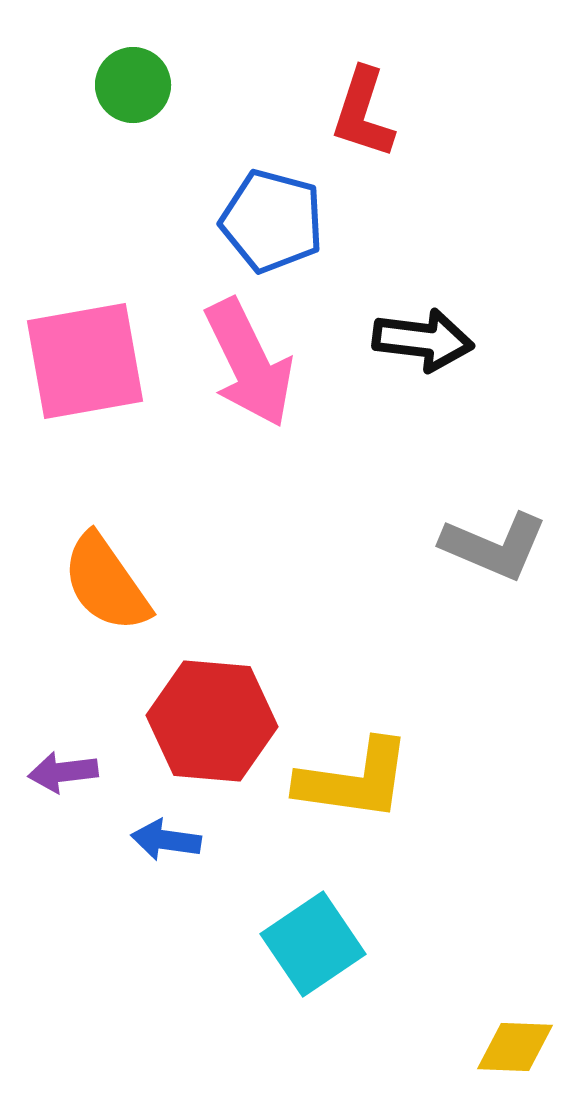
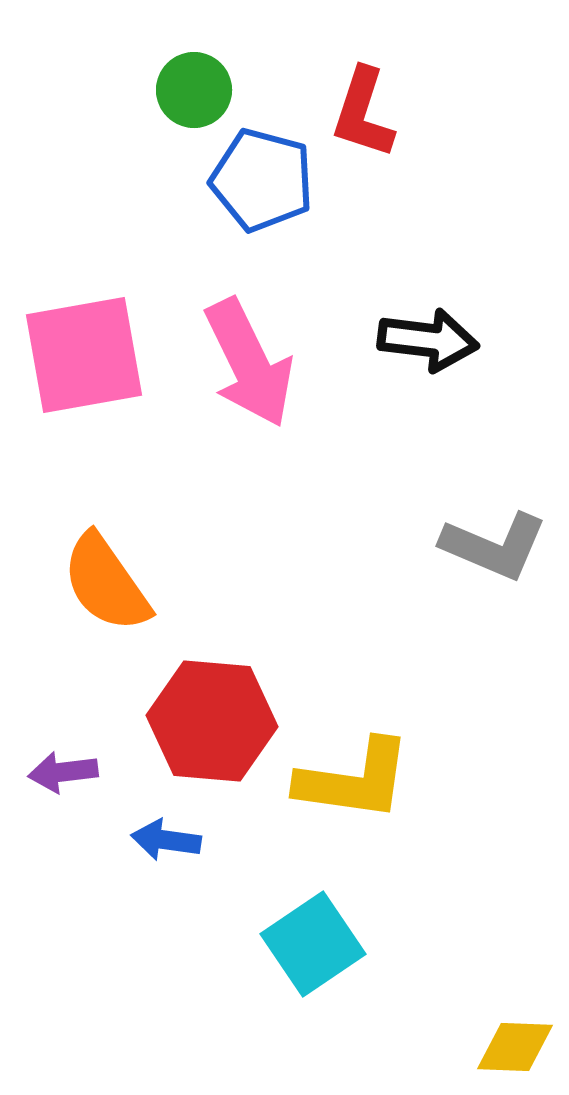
green circle: moved 61 px right, 5 px down
blue pentagon: moved 10 px left, 41 px up
black arrow: moved 5 px right
pink square: moved 1 px left, 6 px up
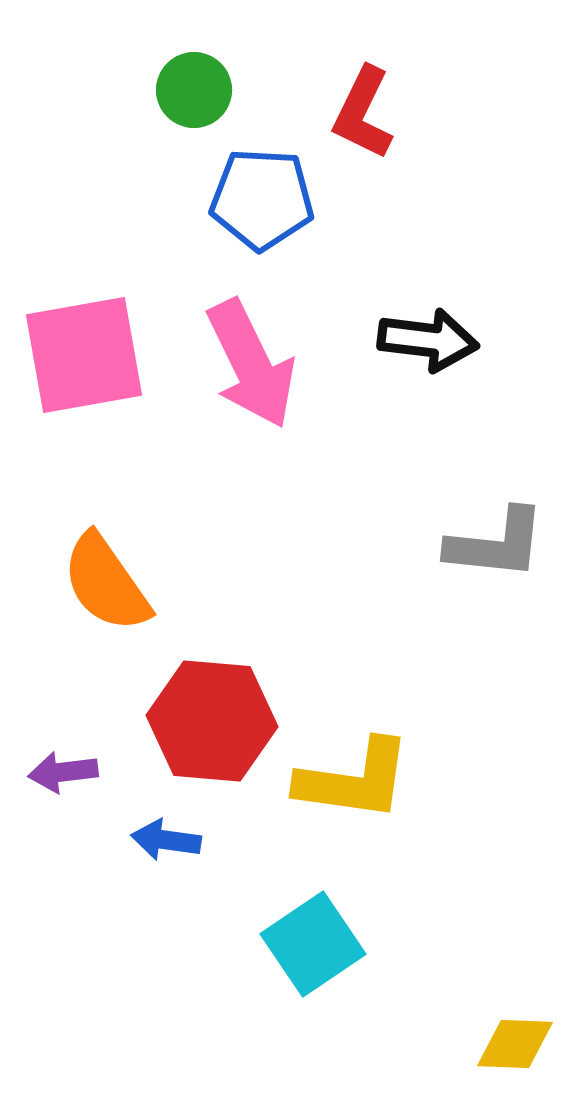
red L-shape: rotated 8 degrees clockwise
blue pentagon: moved 19 px down; rotated 12 degrees counterclockwise
pink arrow: moved 2 px right, 1 px down
gray L-shape: moved 2 px right, 2 px up; rotated 17 degrees counterclockwise
yellow diamond: moved 3 px up
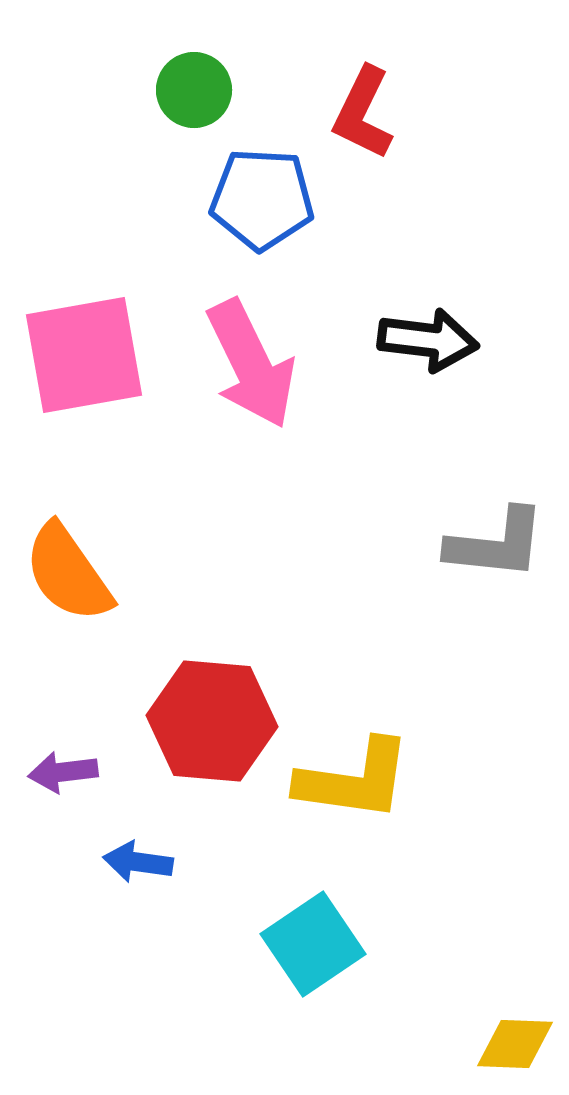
orange semicircle: moved 38 px left, 10 px up
blue arrow: moved 28 px left, 22 px down
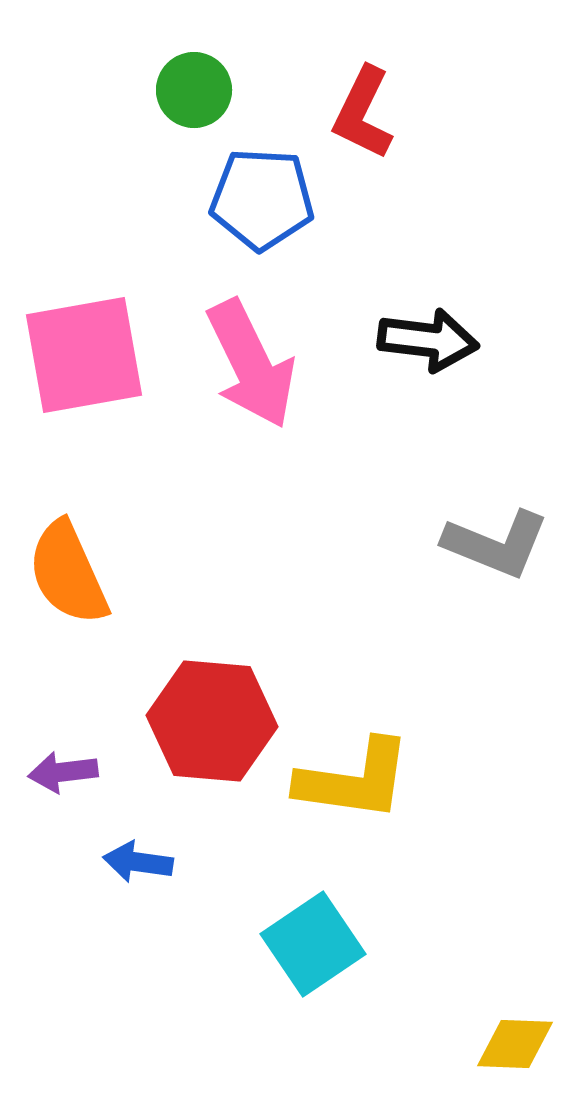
gray L-shape: rotated 16 degrees clockwise
orange semicircle: rotated 11 degrees clockwise
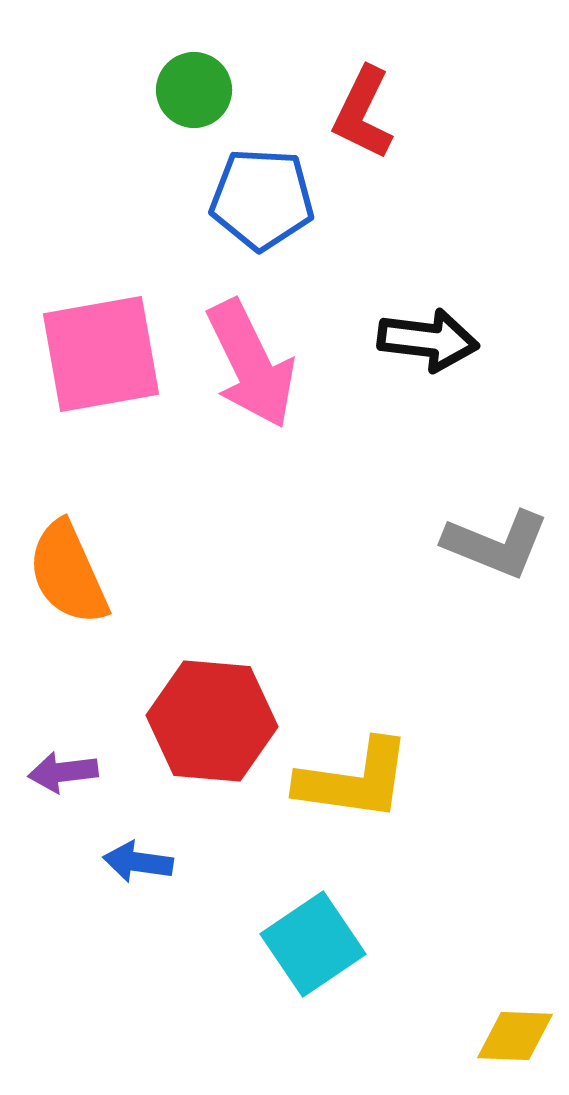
pink square: moved 17 px right, 1 px up
yellow diamond: moved 8 px up
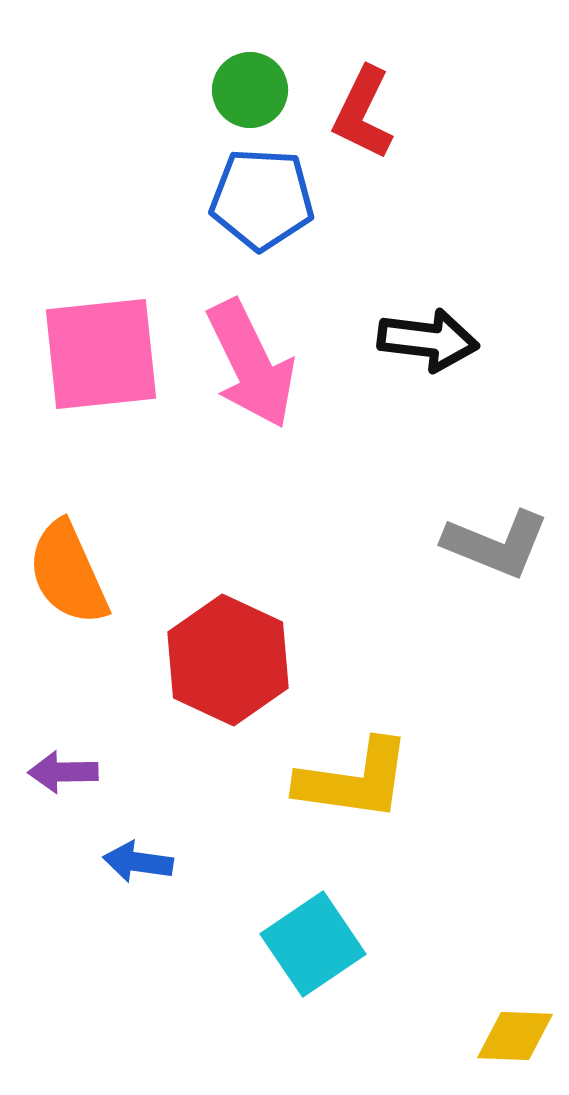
green circle: moved 56 px right
pink square: rotated 4 degrees clockwise
red hexagon: moved 16 px right, 61 px up; rotated 20 degrees clockwise
purple arrow: rotated 6 degrees clockwise
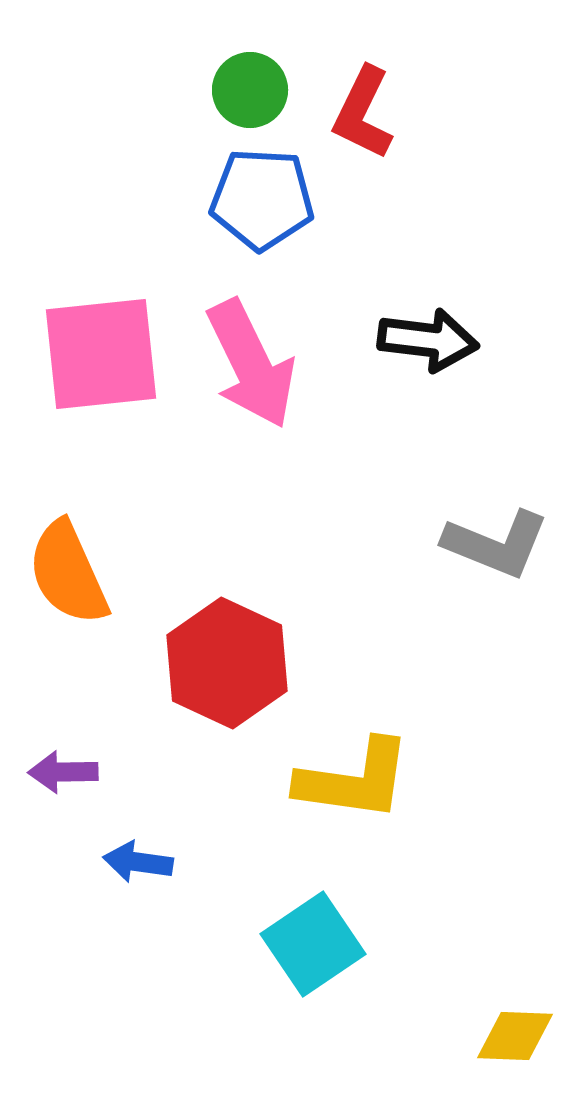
red hexagon: moved 1 px left, 3 px down
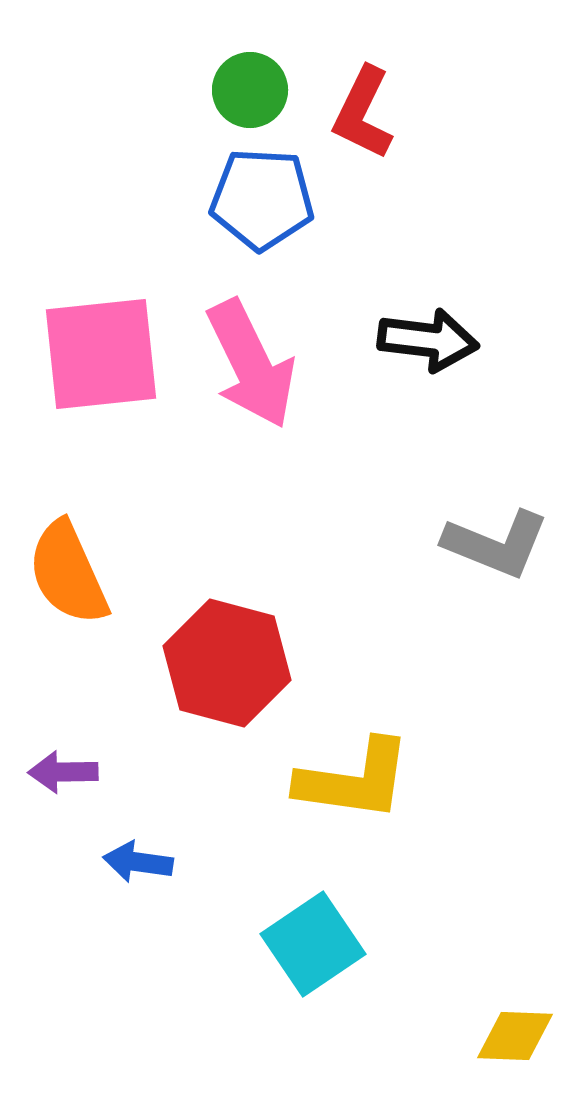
red hexagon: rotated 10 degrees counterclockwise
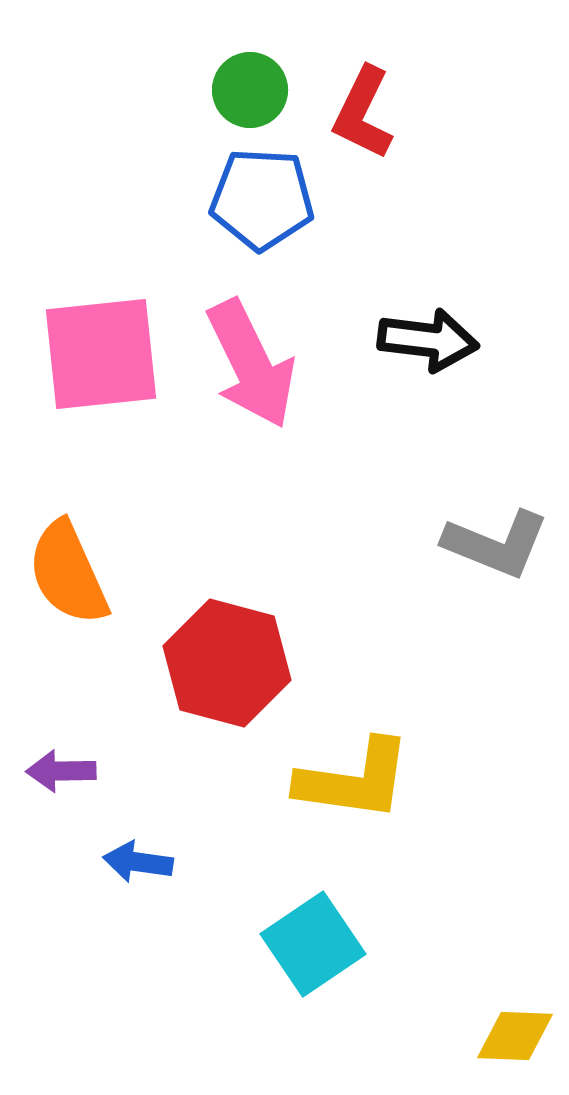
purple arrow: moved 2 px left, 1 px up
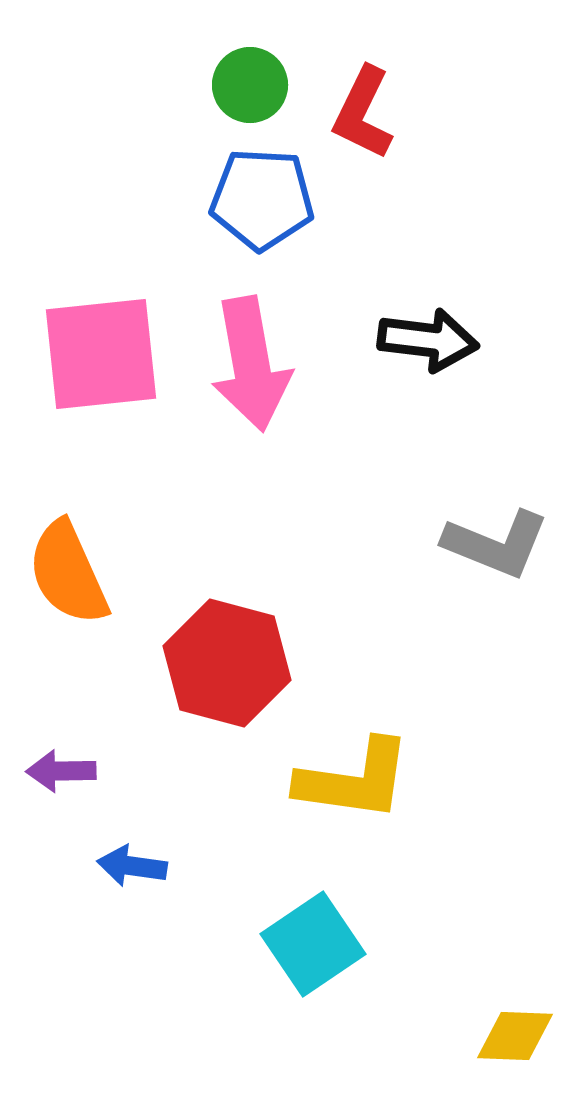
green circle: moved 5 px up
pink arrow: rotated 16 degrees clockwise
blue arrow: moved 6 px left, 4 px down
